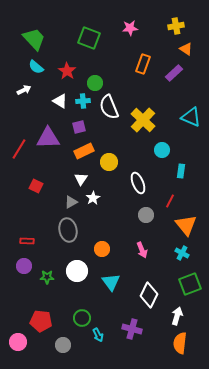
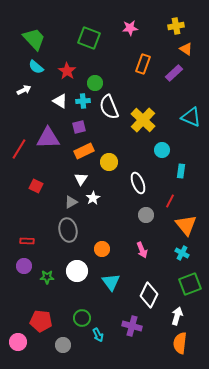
purple cross at (132, 329): moved 3 px up
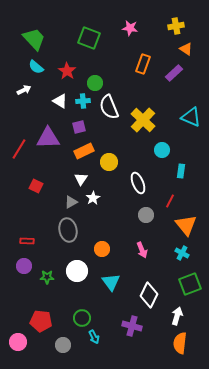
pink star at (130, 28): rotated 14 degrees clockwise
cyan arrow at (98, 335): moved 4 px left, 2 px down
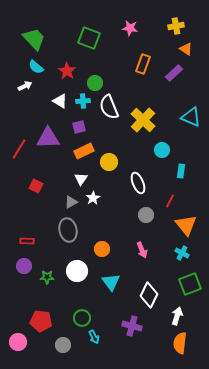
white arrow at (24, 90): moved 1 px right, 4 px up
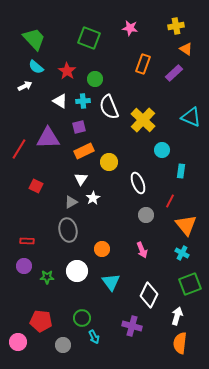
green circle at (95, 83): moved 4 px up
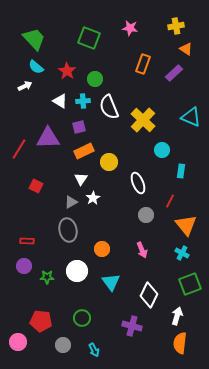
cyan arrow at (94, 337): moved 13 px down
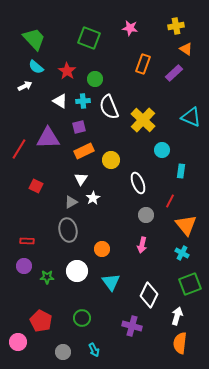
yellow circle at (109, 162): moved 2 px right, 2 px up
pink arrow at (142, 250): moved 5 px up; rotated 35 degrees clockwise
red pentagon at (41, 321): rotated 20 degrees clockwise
gray circle at (63, 345): moved 7 px down
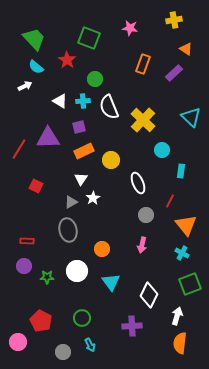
yellow cross at (176, 26): moved 2 px left, 6 px up
red star at (67, 71): moved 11 px up
cyan triangle at (191, 117): rotated 20 degrees clockwise
purple cross at (132, 326): rotated 18 degrees counterclockwise
cyan arrow at (94, 350): moved 4 px left, 5 px up
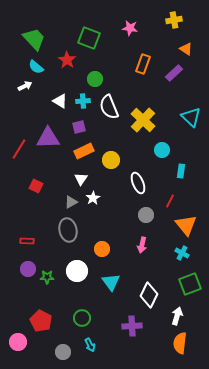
purple circle at (24, 266): moved 4 px right, 3 px down
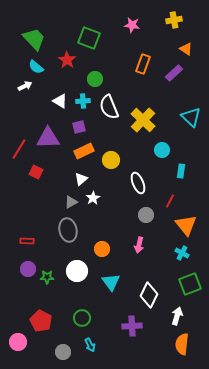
pink star at (130, 28): moved 2 px right, 3 px up
white triangle at (81, 179): rotated 16 degrees clockwise
red square at (36, 186): moved 14 px up
pink arrow at (142, 245): moved 3 px left
orange semicircle at (180, 343): moved 2 px right, 1 px down
